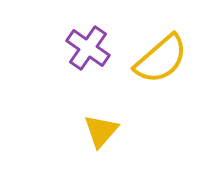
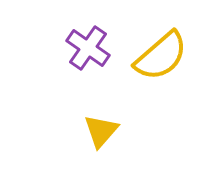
yellow semicircle: moved 3 px up
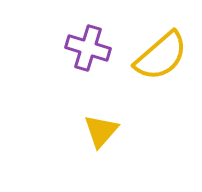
purple cross: rotated 18 degrees counterclockwise
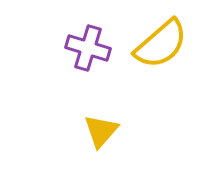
yellow semicircle: moved 12 px up
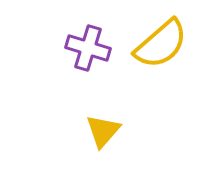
yellow triangle: moved 2 px right
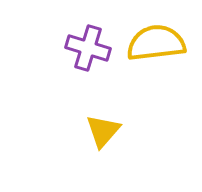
yellow semicircle: moved 5 px left, 1 px up; rotated 146 degrees counterclockwise
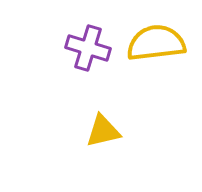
yellow triangle: rotated 36 degrees clockwise
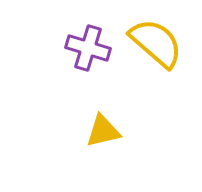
yellow semicircle: rotated 48 degrees clockwise
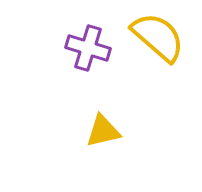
yellow semicircle: moved 2 px right, 6 px up
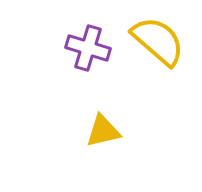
yellow semicircle: moved 4 px down
